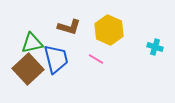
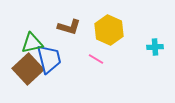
cyan cross: rotated 21 degrees counterclockwise
blue trapezoid: moved 7 px left
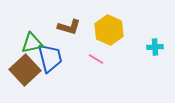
blue trapezoid: moved 1 px right, 1 px up
brown square: moved 3 px left, 1 px down
